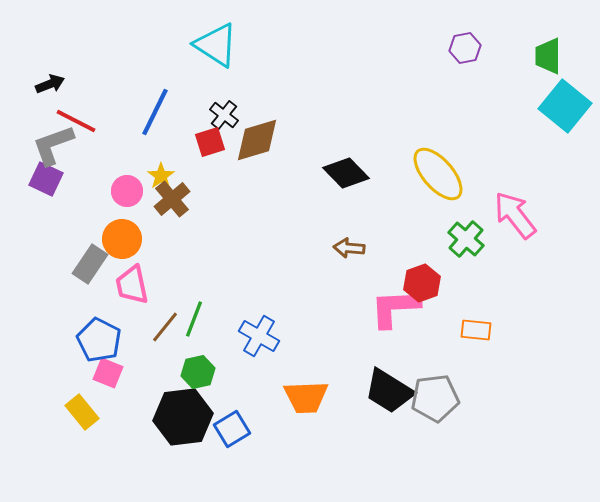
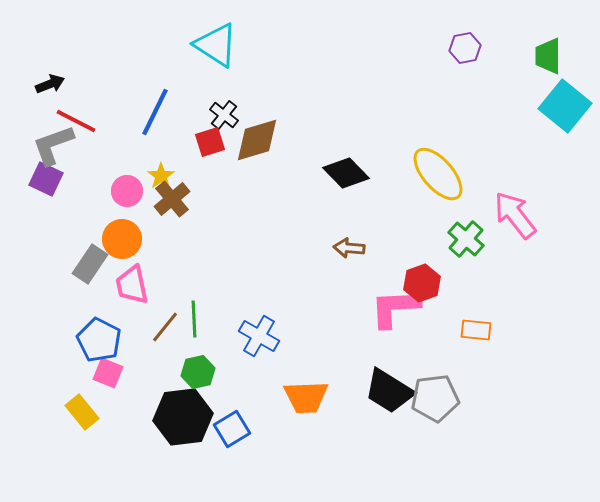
green line: rotated 24 degrees counterclockwise
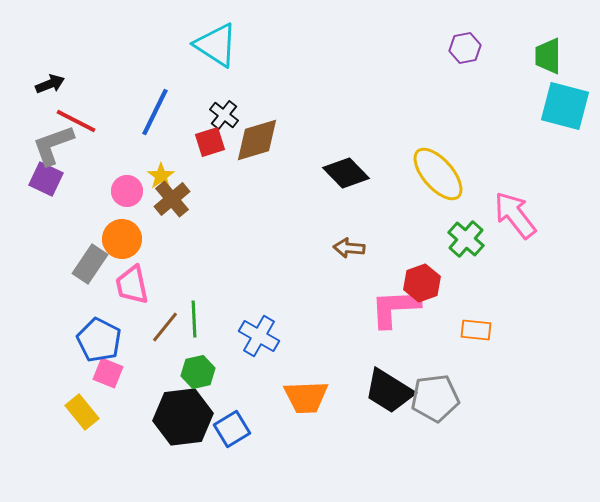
cyan square: rotated 24 degrees counterclockwise
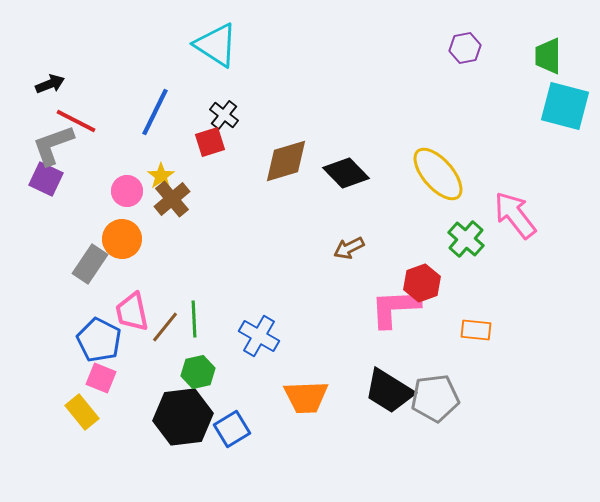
brown diamond: moved 29 px right, 21 px down
brown arrow: rotated 32 degrees counterclockwise
pink trapezoid: moved 27 px down
pink square: moved 7 px left, 5 px down
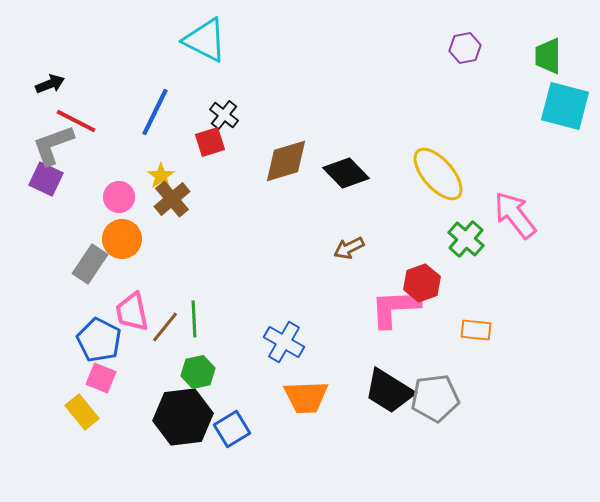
cyan triangle: moved 11 px left, 5 px up; rotated 6 degrees counterclockwise
pink circle: moved 8 px left, 6 px down
blue cross: moved 25 px right, 6 px down
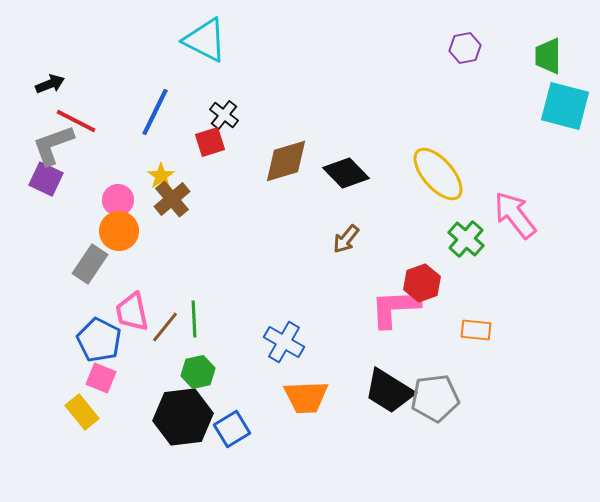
pink circle: moved 1 px left, 3 px down
orange circle: moved 3 px left, 8 px up
brown arrow: moved 3 px left, 9 px up; rotated 24 degrees counterclockwise
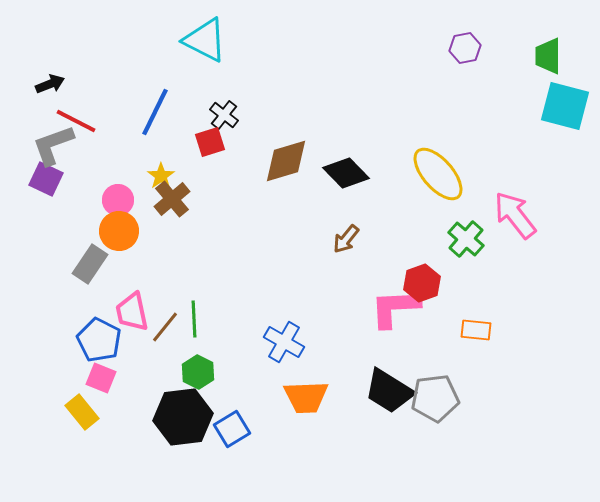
green hexagon: rotated 20 degrees counterclockwise
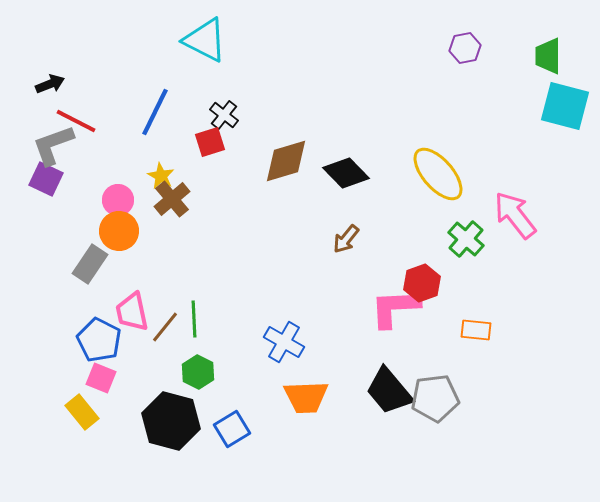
yellow star: rotated 8 degrees counterclockwise
black trapezoid: rotated 18 degrees clockwise
black hexagon: moved 12 px left, 4 px down; rotated 22 degrees clockwise
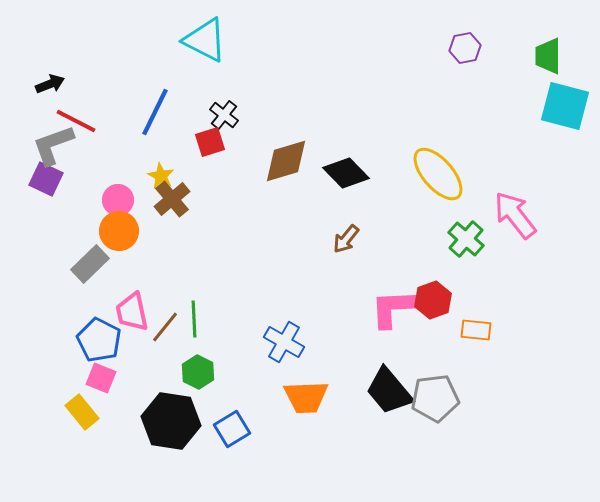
gray rectangle: rotated 12 degrees clockwise
red hexagon: moved 11 px right, 17 px down
black hexagon: rotated 6 degrees counterclockwise
